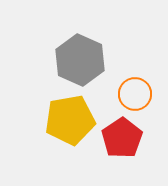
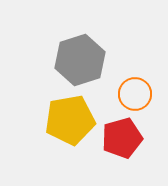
gray hexagon: rotated 18 degrees clockwise
red pentagon: rotated 18 degrees clockwise
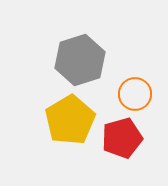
yellow pentagon: rotated 21 degrees counterclockwise
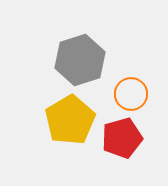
orange circle: moved 4 px left
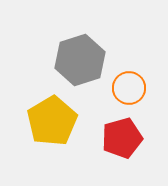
orange circle: moved 2 px left, 6 px up
yellow pentagon: moved 18 px left, 1 px down
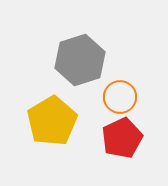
orange circle: moved 9 px left, 9 px down
red pentagon: rotated 9 degrees counterclockwise
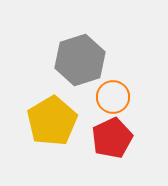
orange circle: moved 7 px left
red pentagon: moved 10 px left
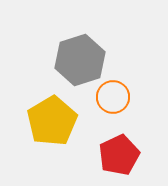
red pentagon: moved 7 px right, 17 px down
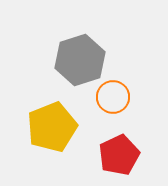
yellow pentagon: moved 6 px down; rotated 9 degrees clockwise
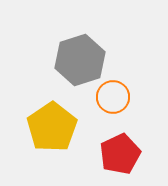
yellow pentagon: rotated 12 degrees counterclockwise
red pentagon: moved 1 px right, 1 px up
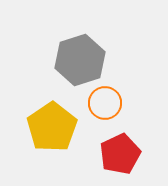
orange circle: moved 8 px left, 6 px down
